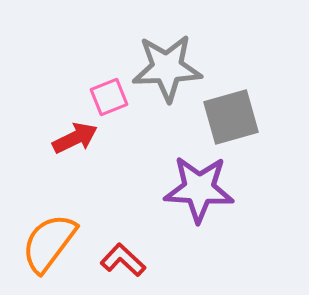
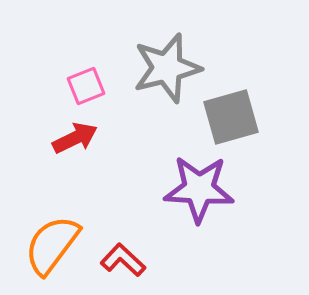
gray star: rotated 12 degrees counterclockwise
pink square: moved 23 px left, 11 px up
orange semicircle: moved 3 px right, 2 px down
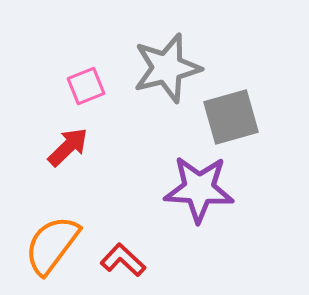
red arrow: moved 7 px left, 9 px down; rotated 18 degrees counterclockwise
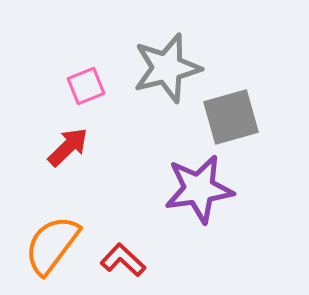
purple star: rotated 12 degrees counterclockwise
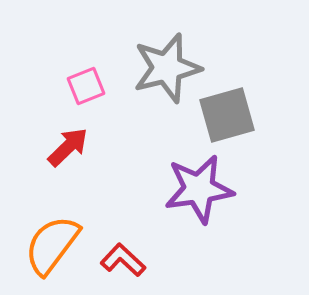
gray square: moved 4 px left, 2 px up
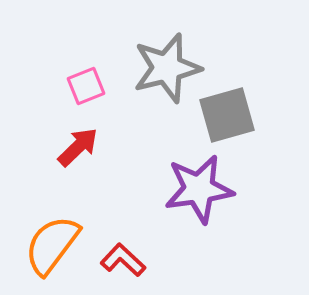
red arrow: moved 10 px right
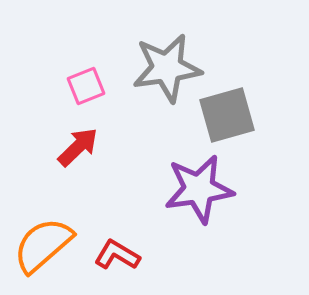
gray star: rotated 6 degrees clockwise
orange semicircle: moved 9 px left; rotated 12 degrees clockwise
red L-shape: moved 6 px left, 5 px up; rotated 12 degrees counterclockwise
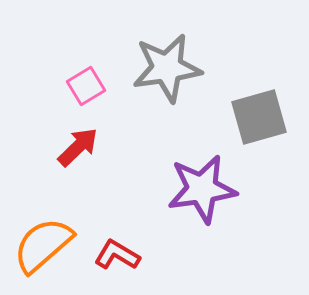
pink square: rotated 9 degrees counterclockwise
gray square: moved 32 px right, 2 px down
purple star: moved 3 px right
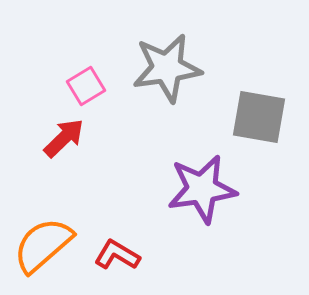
gray square: rotated 26 degrees clockwise
red arrow: moved 14 px left, 9 px up
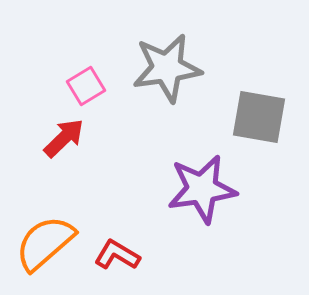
orange semicircle: moved 2 px right, 2 px up
